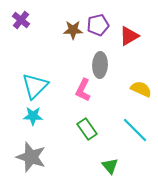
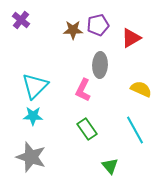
red triangle: moved 2 px right, 2 px down
cyan line: rotated 16 degrees clockwise
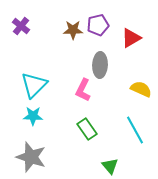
purple cross: moved 6 px down
cyan triangle: moved 1 px left, 1 px up
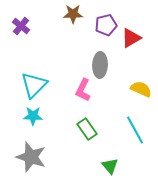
purple pentagon: moved 8 px right
brown star: moved 16 px up
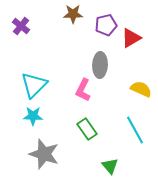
gray star: moved 13 px right, 3 px up
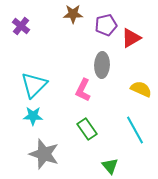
gray ellipse: moved 2 px right
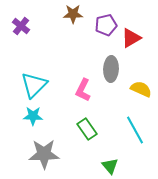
gray ellipse: moved 9 px right, 4 px down
gray star: rotated 20 degrees counterclockwise
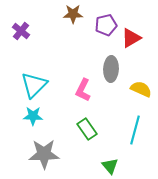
purple cross: moved 5 px down
cyan line: rotated 44 degrees clockwise
